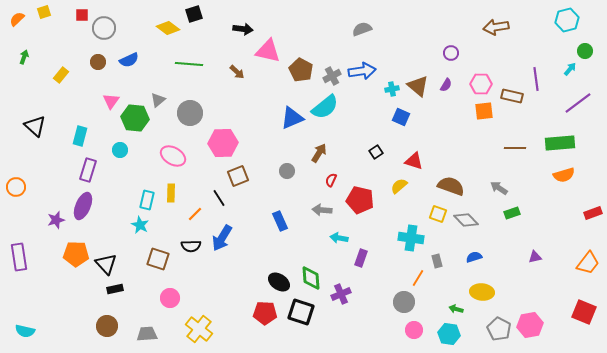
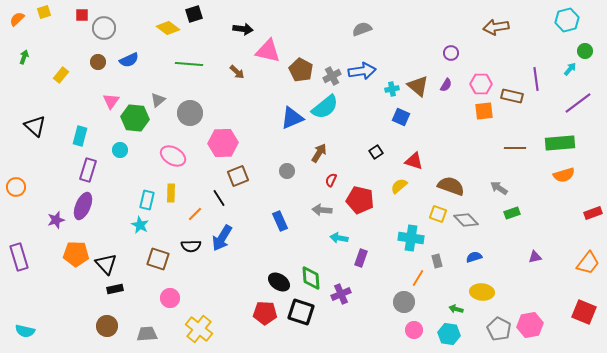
purple rectangle at (19, 257): rotated 8 degrees counterclockwise
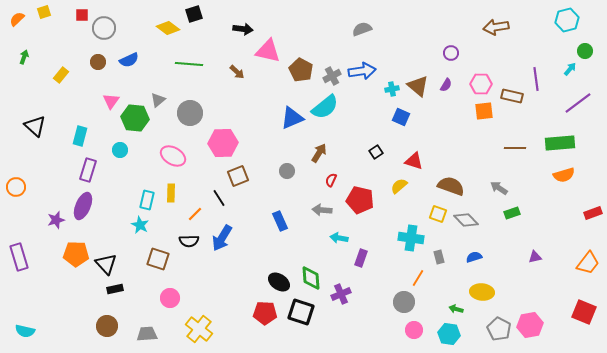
black semicircle at (191, 246): moved 2 px left, 5 px up
gray rectangle at (437, 261): moved 2 px right, 4 px up
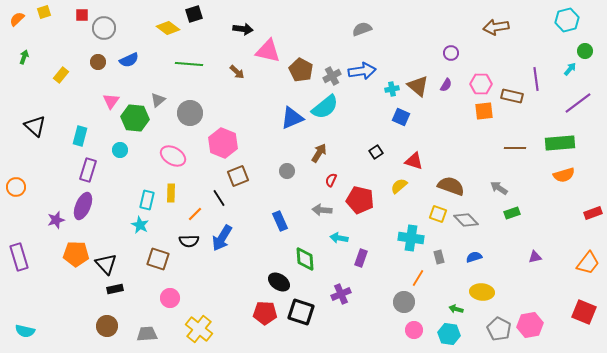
pink hexagon at (223, 143): rotated 24 degrees clockwise
green diamond at (311, 278): moved 6 px left, 19 px up
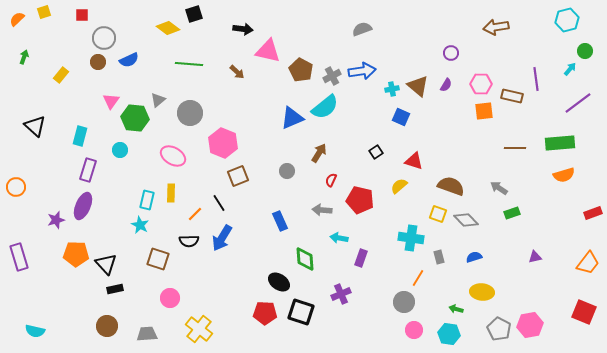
gray circle at (104, 28): moved 10 px down
black line at (219, 198): moved 5 px down
cyan semicircle at (25, 331): moved 10 px right
